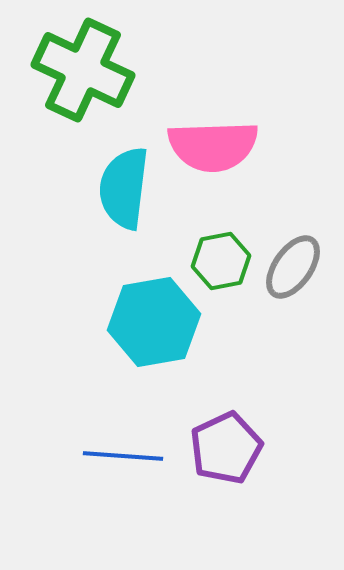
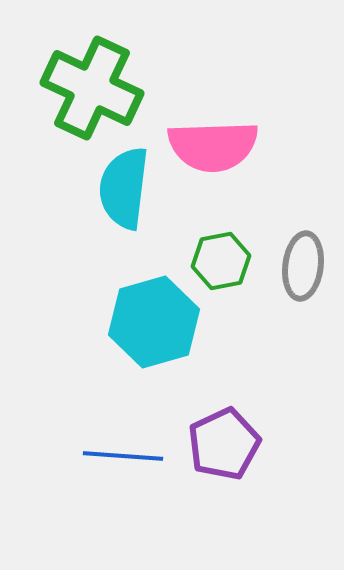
green cross: moved 9 px right, 18 px down
gray ellipse: moved 10 px right, 1 px up; rotated 28 degrees counterclockwise
cyan hexagon: rotated 6 degrees counterclockwise
purple pentagon: moved 2 px left, 4 px up
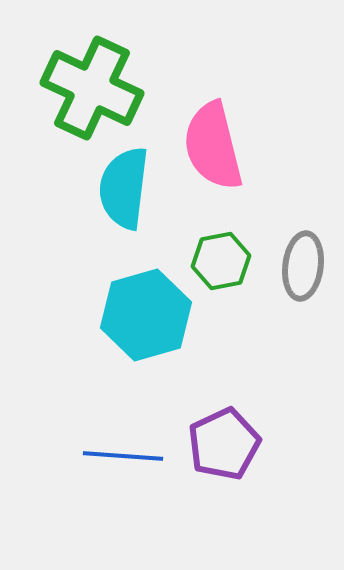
pink semicircle: rotated 78 degrees clockwise
cyan hexagon: moved 8 px left, 7 px up
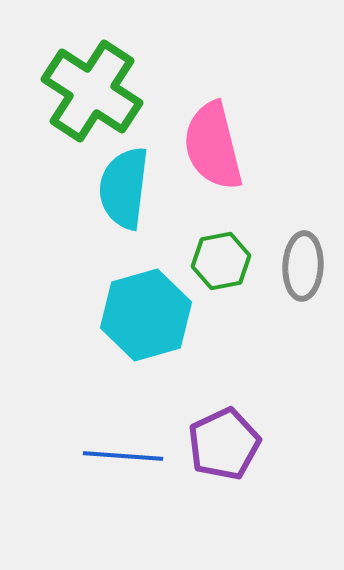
green cross: moved 3 px down; rotated 8 degrees clockwise
gray ellipse: rotated 4 degrees counterclockwise
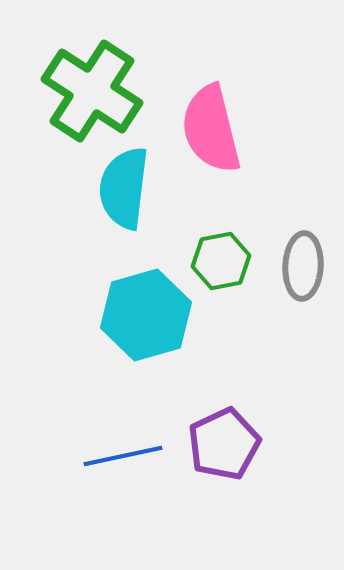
pink semicircle: moved 2 px left, 17 px up
blue line: rotated 16 degrees counterclockwise
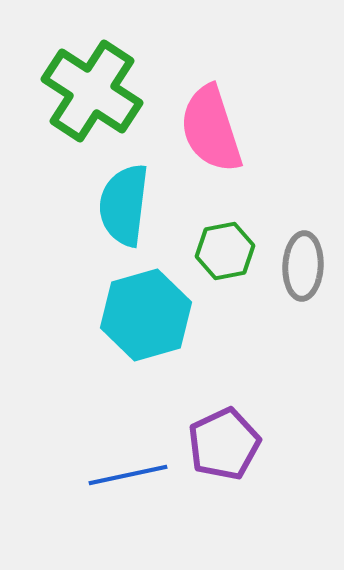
pink semicircle: rotated 4 degrees counterclockwise
cyan semicircle: moved 17 px down
green hexagon: moved 4 px right, 10 px up
blue line: moved 5 px right, 19 px down
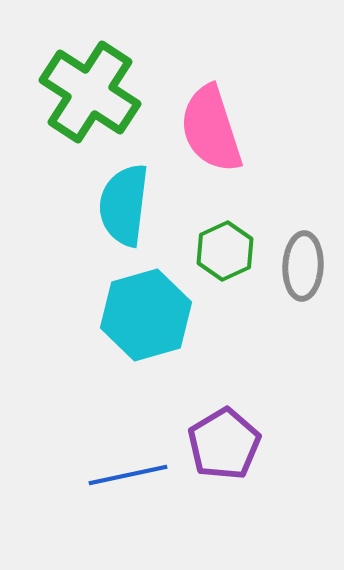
green cross: moved 2 px left, 1 px down
green hexagon: rotated 14 degrees counterclockwise
purple pentagon: rotated 6 degrees counterclockwise
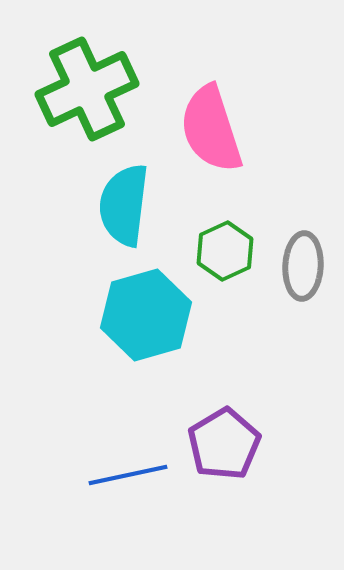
green cross: moved 3 px left, 3 px up; rotated 32 degrees clockwise
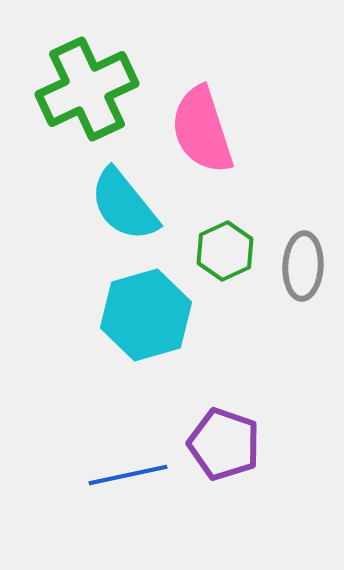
pink semicircle: moved 9 px left, 1 px down
cyan semicircle: rotated 46 degrees counterclockwise
purple pentagon: rotated 22 degrees counterclockwise
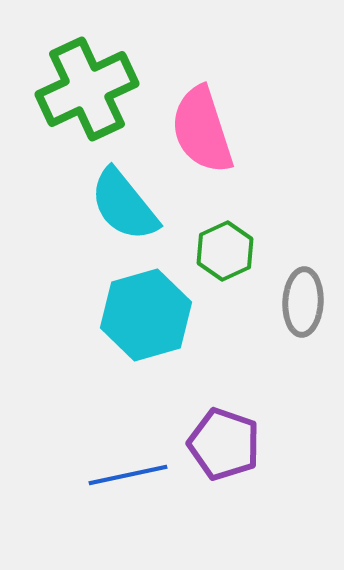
gray ellipse: moved 36 px down
